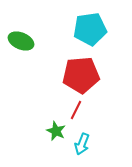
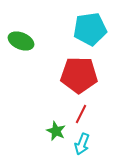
red pentagon: moved 2 px left; rotated 6 degrees clockwise
red line: moved 5 px right, 4 px down
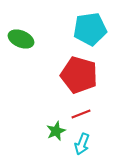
green ellipse: moved 2 px up
red pentagon: rotated 15 degrees clockwise
red line: rotated 42 degrees clockwise
green star: rotated 24 degrees clockwise
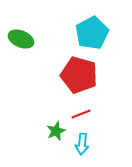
cyan pentagon: moved 2 px right, 4 px down; rotated 20 degrees counterclockwise
cyan arrow: rotated 15 degrees counterclockwise
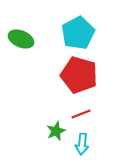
cyan pentagon: moved 14 px left
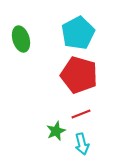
green ellipse: rotated 50 degrees clockwise
cyan arrow: rotated 20 degrees counterclockwise
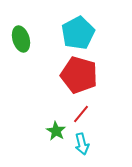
red line: rotated 30 degrees counterclockwise
green star: rotated 18 degrees counterclockwise
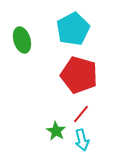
cyan pentagon: moved 5 px left, 4 px up
green ellipse: moved 1 px right, 1 px down
cyan arrow: moved 4 px up
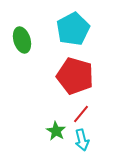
red pentagon: moved 4 px left, 1 px down
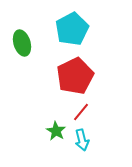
cyan pentagon: moved 1 px left
green ellipse: moved 3 px down
red pentagon: rotated 30 degrees clockwise
red line: moved 2 px up
